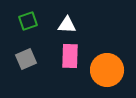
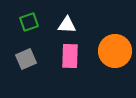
green square: moved 1 px right, 1 px down
orange circle: moved 8 px right, 19 px up
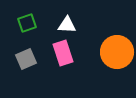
green square: moved 2 px left, 1 px down
orange circle: moved 2 px right, 1 px down
pink rectangle: moved 7 px left, 3 px up; rotated 20 degrees counterclockwise
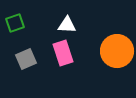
green square: moved 12 px left
orange circle: moved 1 px up
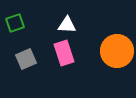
pink rectangle: moved 1 px right
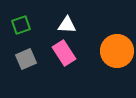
green square: moved 6 px right, 2 px down
pink rectangle: rotated 15 degrees counterclockwise
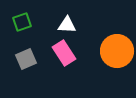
green square: moved 1 px right, 3 px up
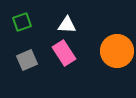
gray square: moved 1 px right, 1 px down
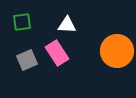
green square: rotated 12 degrees clockwise
pink rectangle: moved 7 px left
